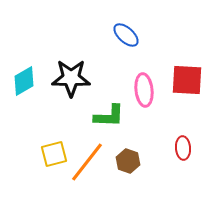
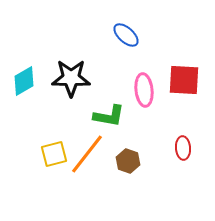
red square: moved 3 px left
green L-shape: rotated 8 degrees clockwise
orange line: moved 8 px up
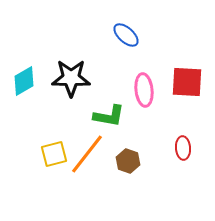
red square: moved 3 px right, 2 px down
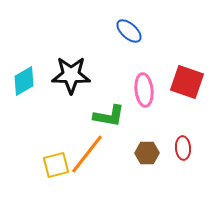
blue ellipse: moved 3 px right, 4 px up
black star: moved 3 px up
red square: rotated 16 degrees clockwise
yellow square: moved 2 px right, 11 px down
brown hexagon: moved 19 px right, 8 px up; rotated 20 degrees counterclockwise
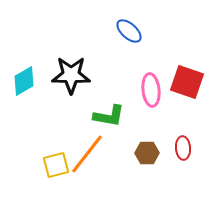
pink ellipse: moved 7 px right
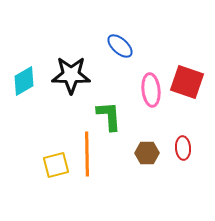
blue ellipse: moved 9 px left, 15 px down
green L-shape: rotated 104 degrees counterclockwise
orange line: rotated 39 degrees counterclockwise
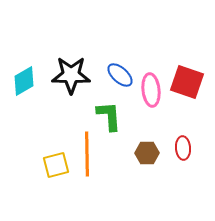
blue ellipse: moved 29 px down
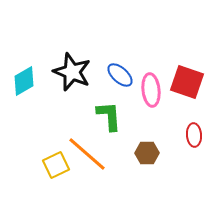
black star: moved 1 px right, 3 px up; rotated 21 degrees clockwise
red ellipse: moved 11 px right, 13 px up
orange line: rotated 48 degrees counterclockwise
yellow square: rotated 12 degrees counterclockwise
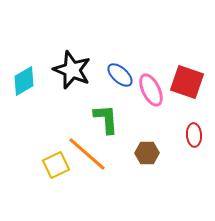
black star: moved 2 px up
pink ellipse: rotated 20 degrees counterclockwise
green L-shape: moved 3 px left, 3 px down
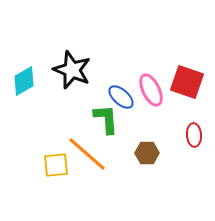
blue ellipse: moved 1 px right, 22 px down
yellow square: rotated 20 degrees clockwise
